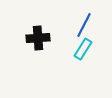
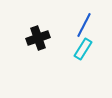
black cross: rotated 15 degrees counterclockwise
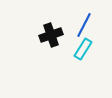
black cross: moved 13 px right, 3 px up
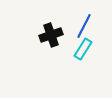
blue line: moved 1 px down
